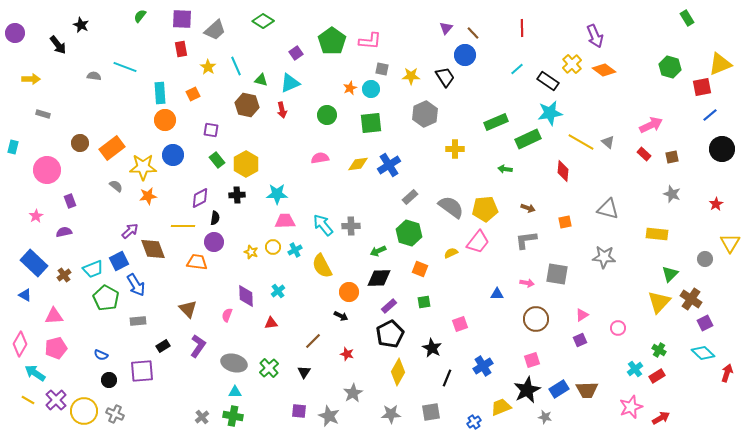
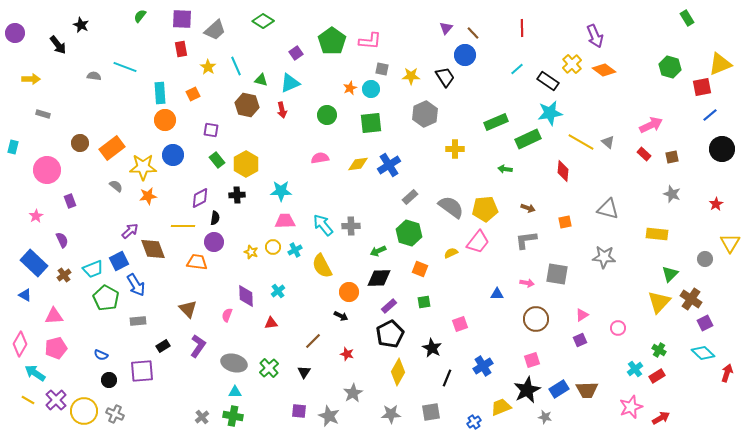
cyan star at (277, 194): moved 4 px right, 3 px up
purple semicircle at (64, 232): moved 2 px left, 8 px down; rotated 77 degrees clockwise
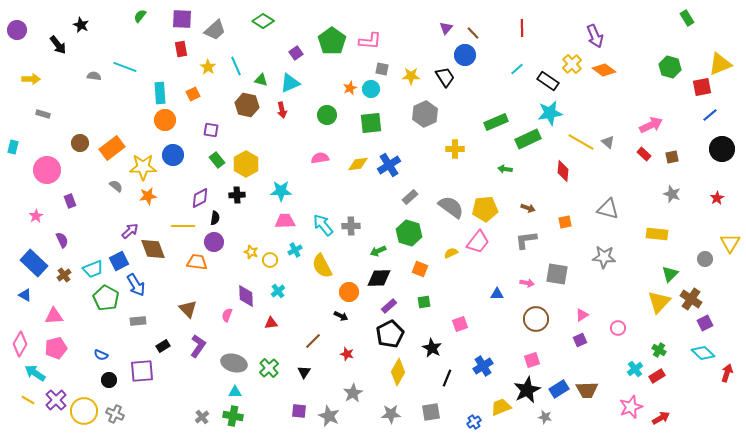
purple circle at (15, 33): moved 2 px right, 3 px up
red star at (716, 204): moved 1 px right, 6 px up
yellow circle at (273, 247): moved 3 px left, 13 px down
